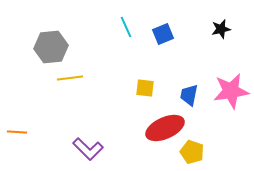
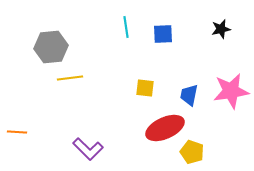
cyan line: rotated 15 degrees clockwise
blue square: rotated 20 degrees clockwise
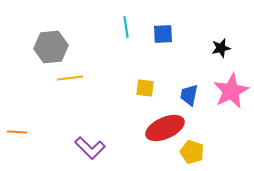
black star: moved 19 px down
pink star: rotated 18 degrees counterclockwise
purple L-shape: moved 2 px right, 1 px up
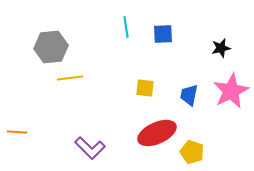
red ellipse: moved 8 px left, 5 px down
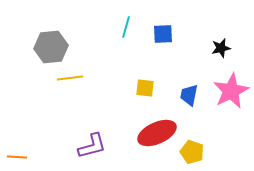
cyan line: rotated 25 degrees clockwise
orange line: moved 25 px down
purple L-shape: moved 2 px right, 2 px up; rotated 60 degrees counterclockwise
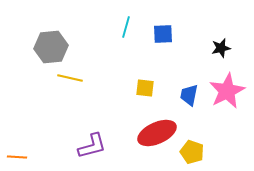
yellow line: rotated 20 degrees clockwise
pink star: moved 4 px left
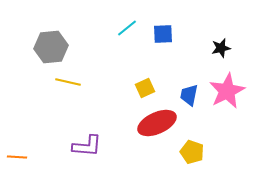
cyan line: moved 1 px right, 1 px down; rotated 35 degrees clockwise
yellow line: moved 2 px left, 4 px down
yellow square: rotated 30 degrees counterclockwise
red ellipse: moved 10 px up
purple L-shape: moved 5 px left; rotated 20 degrees clockwise
